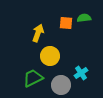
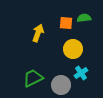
yellow circle: moved 23 px right, 7 px up
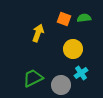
orange square: moved 2 px left, 4 px up; rotated 16 degrees clockwise
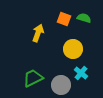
green semicircle: rotated 24 degrees clockwise
cyan cross: rotated 16 degrees counterclockwise
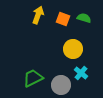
orange square: moved 1 px left
yellow arrow: moved 18 px up
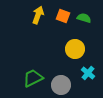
orange square: moved 3 px up
yellow circle: moved 2 px right
cyan cross: moved 7 px right
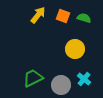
yellow arrow: rotated 18 degrees clockwise
cyan cross: moved 4 px left, 6 px down
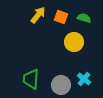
orange square: moved 2 px left, 1 px down
yellow circle: moved 1 px left, 7 px up
green trapezoid: moved 2 px left, 1 px down; rotated 60 degrees counterclockwise
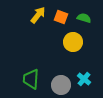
yellow circle: moved 1 px left
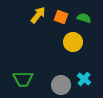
green trapezoid: moved 8 px left; rotated 95 degrees counterclockwise
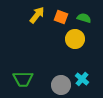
yellow arrow: moved 1 px left
yellow circle: moved 2 px right, 3 px up
cyan cross: moved 2 px left
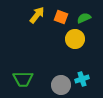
green semicircle: rotated 40 degrees counterclockwise
cyan cross: rotated 32 degrees clockwise
